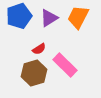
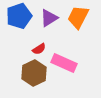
pink rectangle: moved 1 px left, 2 px up; rotated 20 degrees counterclockwise
brown hexagon: rotated 10 degrees counterclockwise
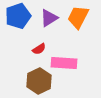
blue pentagon: moved 1 px left
pink rectangle: rotated 20 degrees counterclockwise
brown hexagon: moved 5 px right, 8 px down
